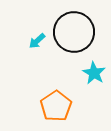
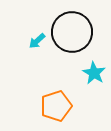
black circle: moved 2 px left
orange pentagon: rotated 16 degrees clockwise
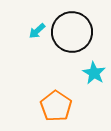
cyan arrow: moved 10 px up
orange pentagon: rotated 20 degrees counterclockwise
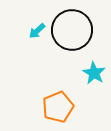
black circle: moved 2 px up
orange pentagon: moved 2 px right, 1 px down; rotated 16 degrees clockwise
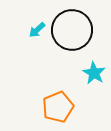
cyan arrow: moved 1 px up
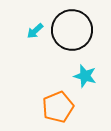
cyan arrow: moved 2 px left, 1 px down
cyan star: moved 9 px left, 3 px down; rotated 15 degrees counterclockwise
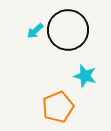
black circle: moved 4 px left
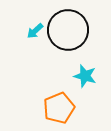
orange pentagon: moved 1 px right, 1 px down
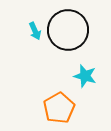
cyan arrow: rotated 72 degrees counterclockwise
orange pentagon: rotated 8 degrees counterclockwise
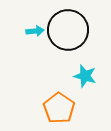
cyan arrow: rotated 72 degrees counterclockwise
orange pentagon: rotated 8 degrees counterclockwise
